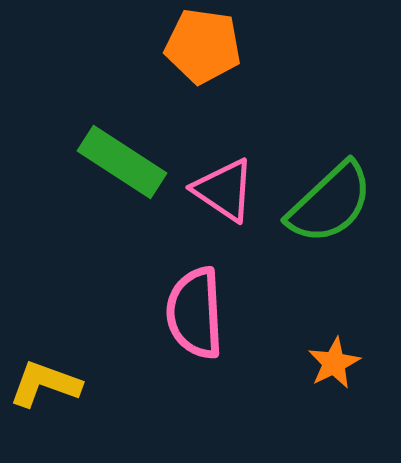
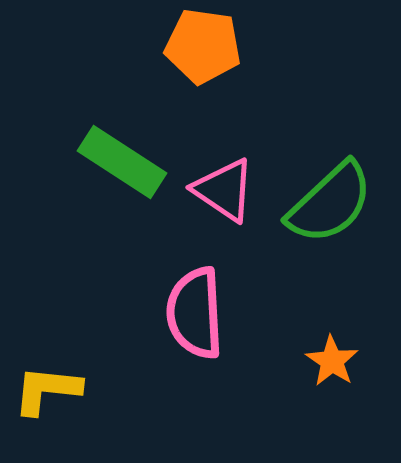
orange star: moved 2 px left, 2 px up; rotated 12 degrees counterclockwise
yellow L-shape: moved 2 px right, 6 px down; rotated 14 degrees counterclockwise
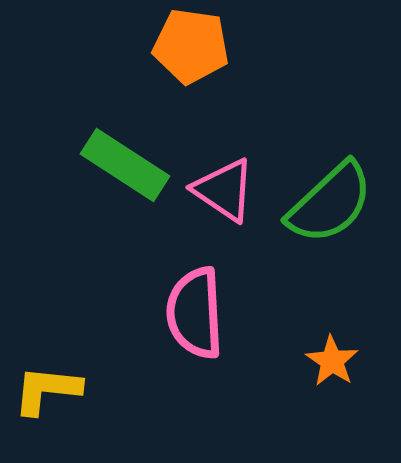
orange pentagon: moved 12 px left
green rectangle: moved 3 px right, 3 px down
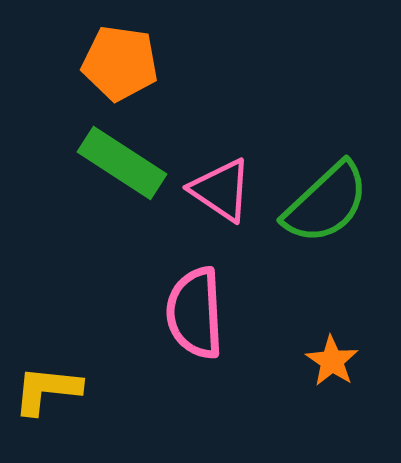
orange pentagon: moved 71 px left, 17 px down
green rectangle: moved 3 px left, 2 px up
pink triangle: moved 3 px left
green semicircle: moved 4 px left
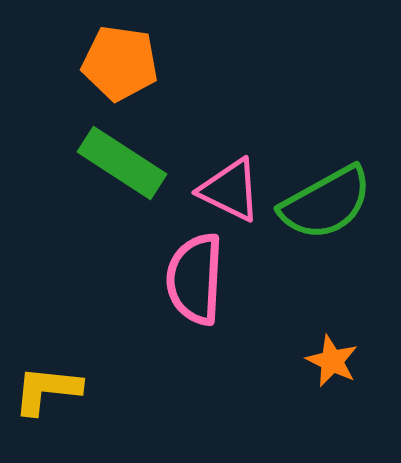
pink triangle: moved 9 px right; rotated 8 degrees counterclockwise
green semicircle: rotated 14 degrees clockwise
pink semicircle: moved 34 px up; rotated 6 degrees clockwise
orange star: rotated 8 degrees counterclockwise
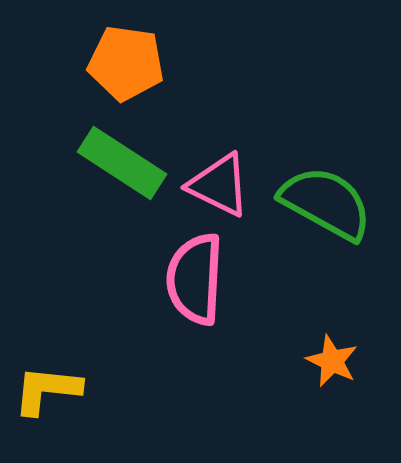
orange pentagon: moved 6 px right
pink triangle: moved 11 px left, 5 px up
green semicircle: rotated 122 degrees counterclockwise
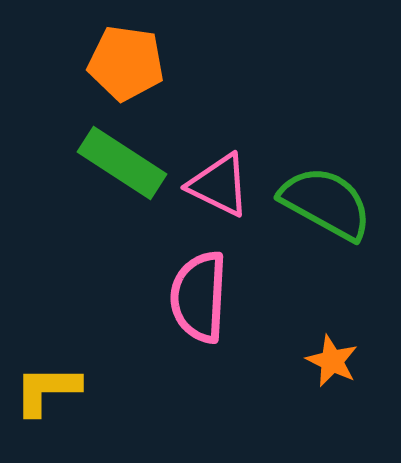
pink semicircle: moved 4 px right, 18 px down
yellow L-shape: rotated 6 degrees counterclockwise
